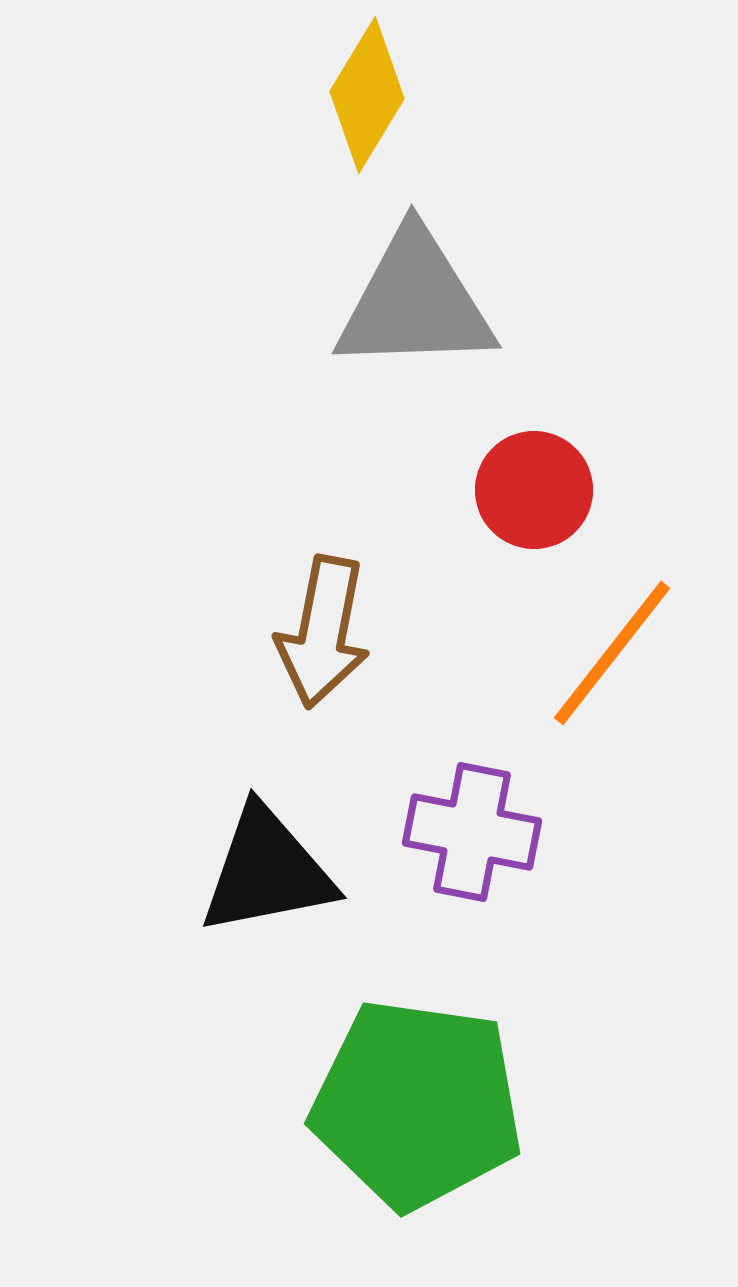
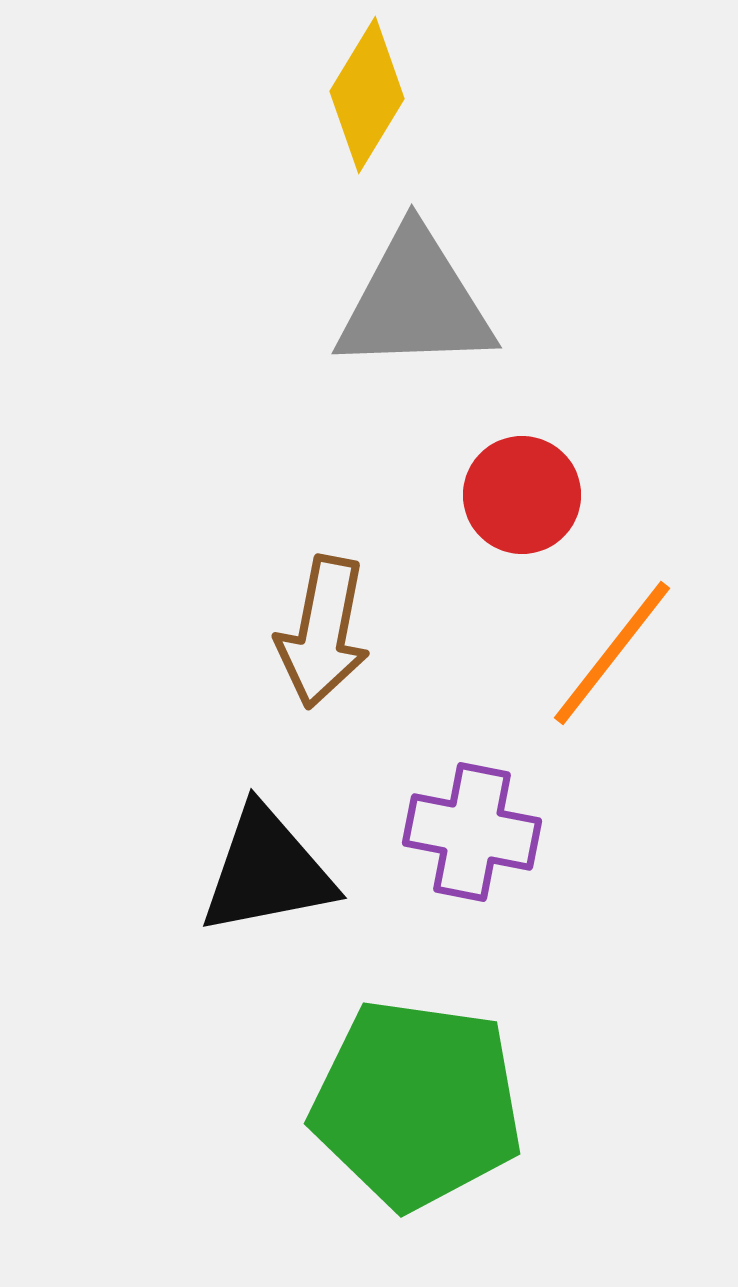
red circle: moved 12 px left, 5 px down
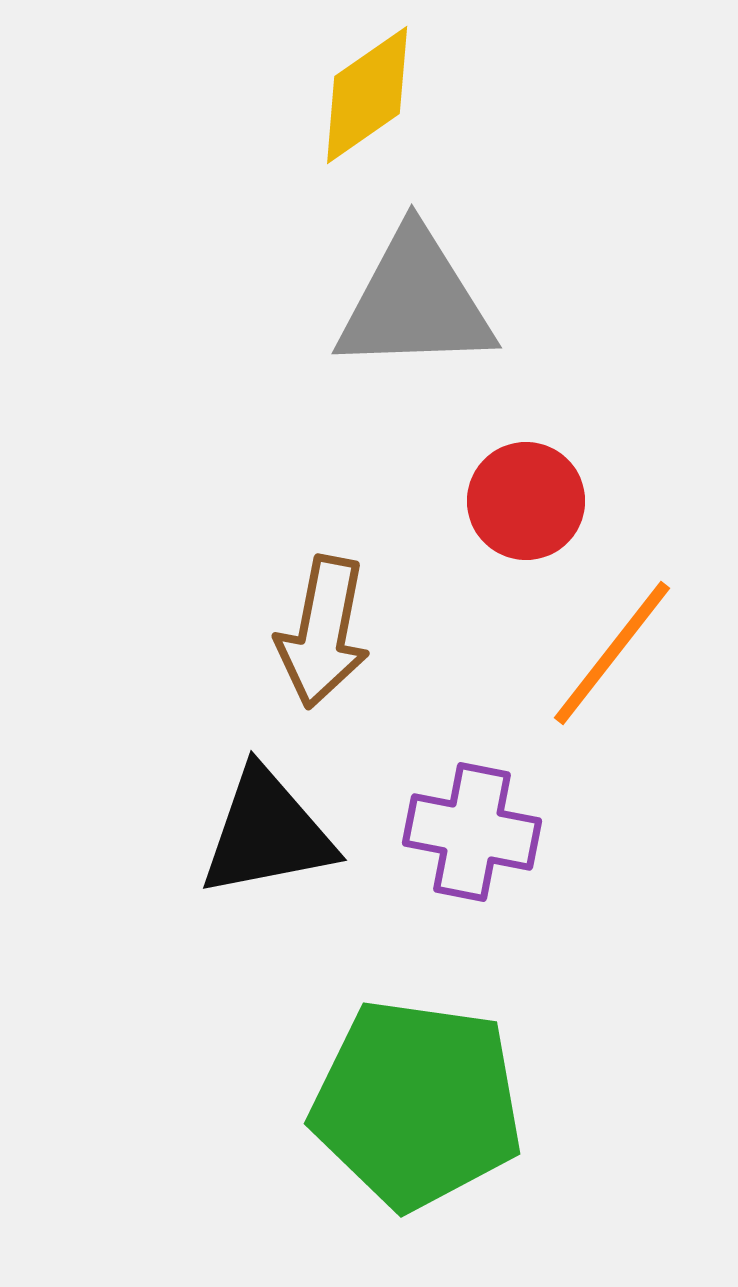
yellow diamond: rotated 24 degrees clockwise
red circle: moved 4 px right, 6 px down
black triangle: moved 38 px up
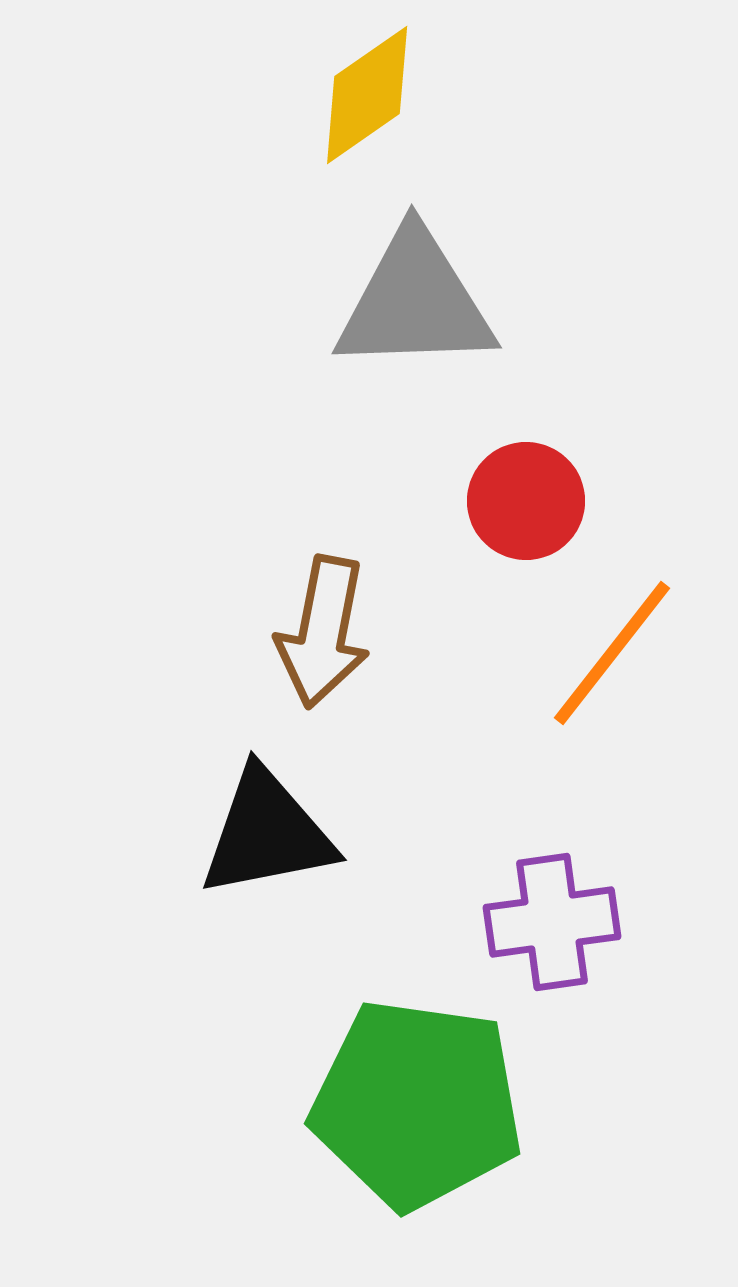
purple cross: moved 80 px right, 90 px down; rotated 19 degrees counterclockwise
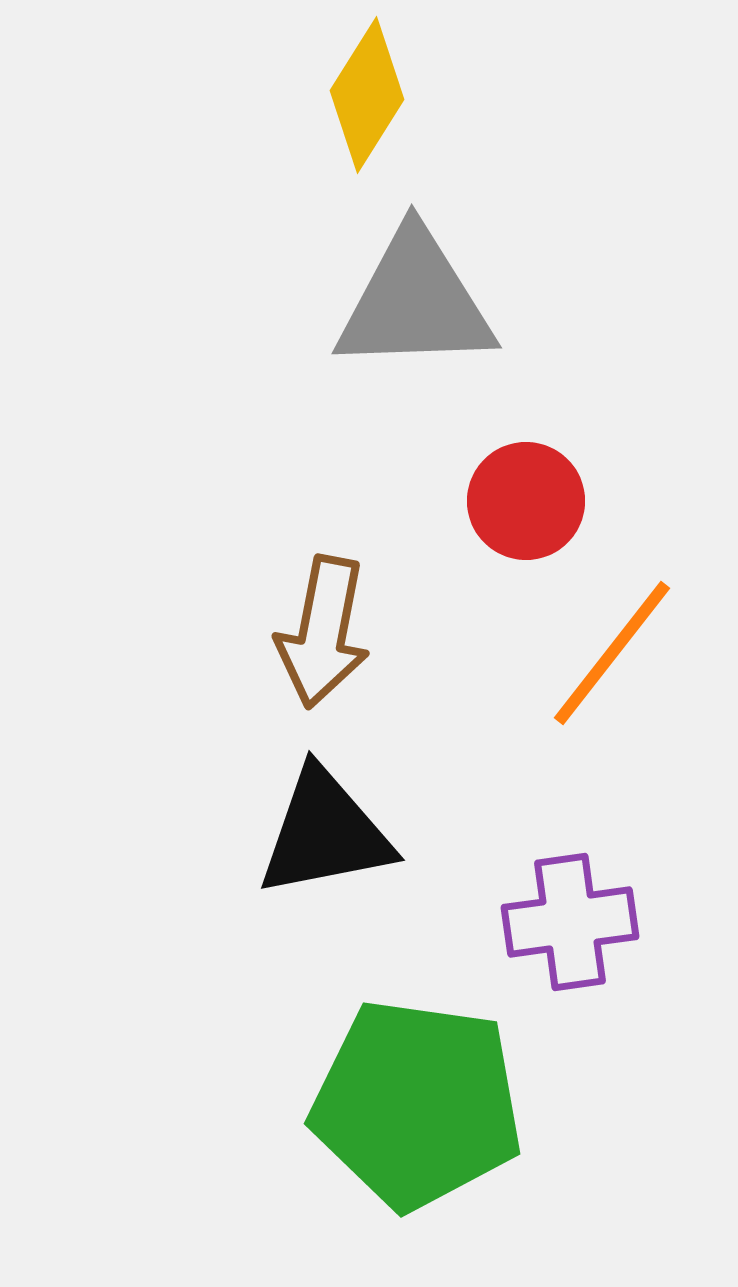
yellow diamond: rotated 23 degrees counterclockwise
black triangle: moved 58 px right
purple cross: moved 18 px right
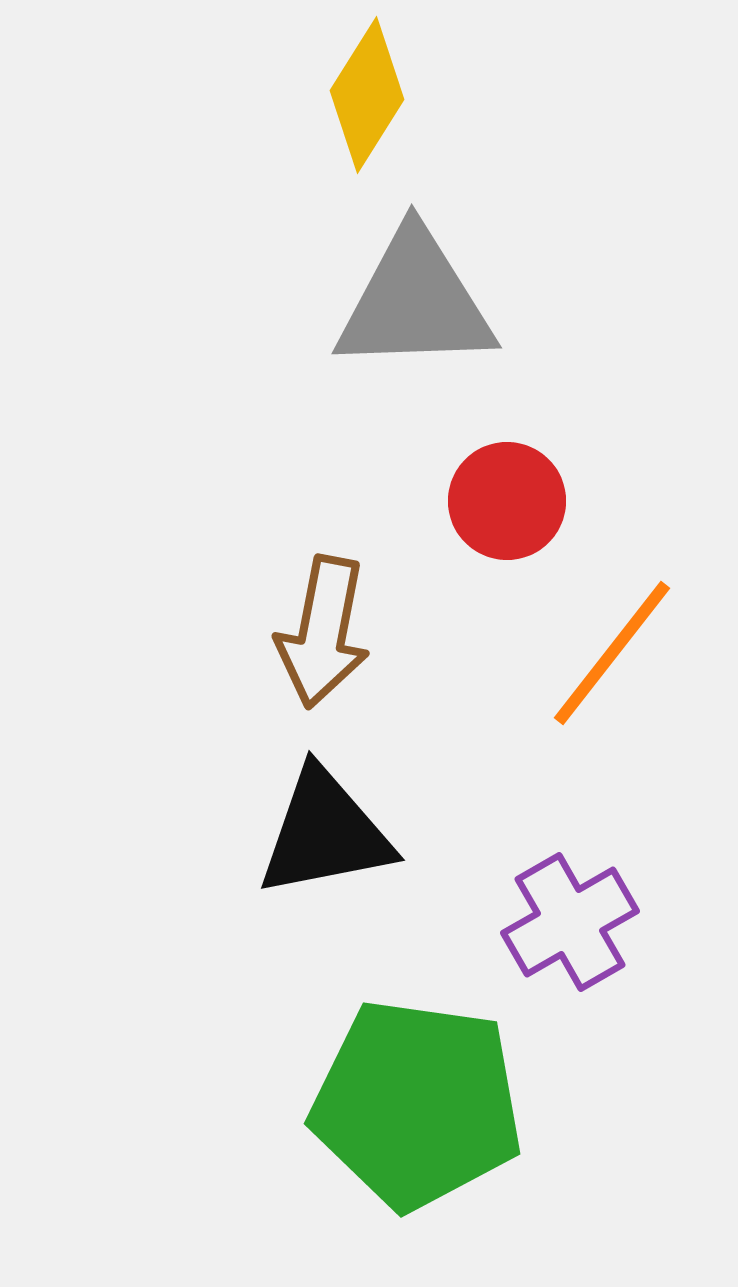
red circle: moved 19 px left
purple cross: rotated 22 degrees counterclockwise
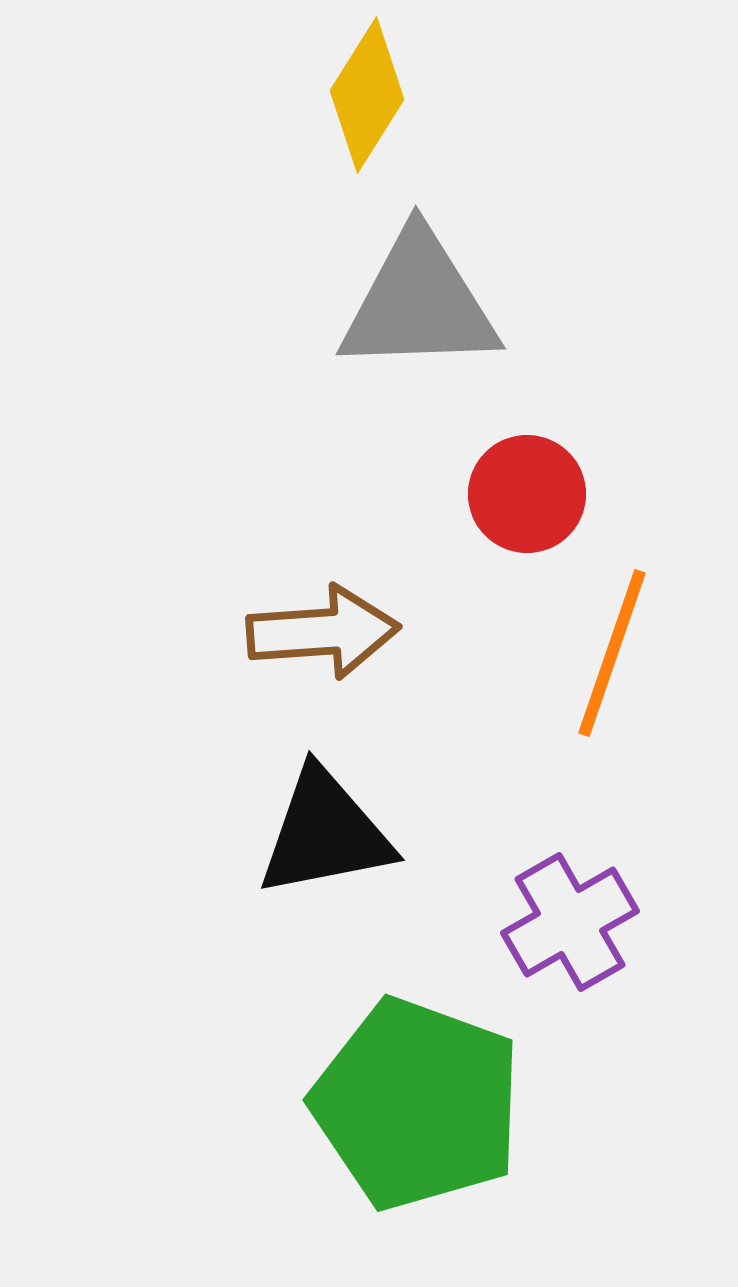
gray triangle: moved 4 px right, 1 px down
red circle: moved 20 px right, 7 px up
brown arrow: rotated 105 degrees counterclockwise
orange line: rotated 19 degrees counterclockwise
green pentagon: rotated 12 degrees clockwise
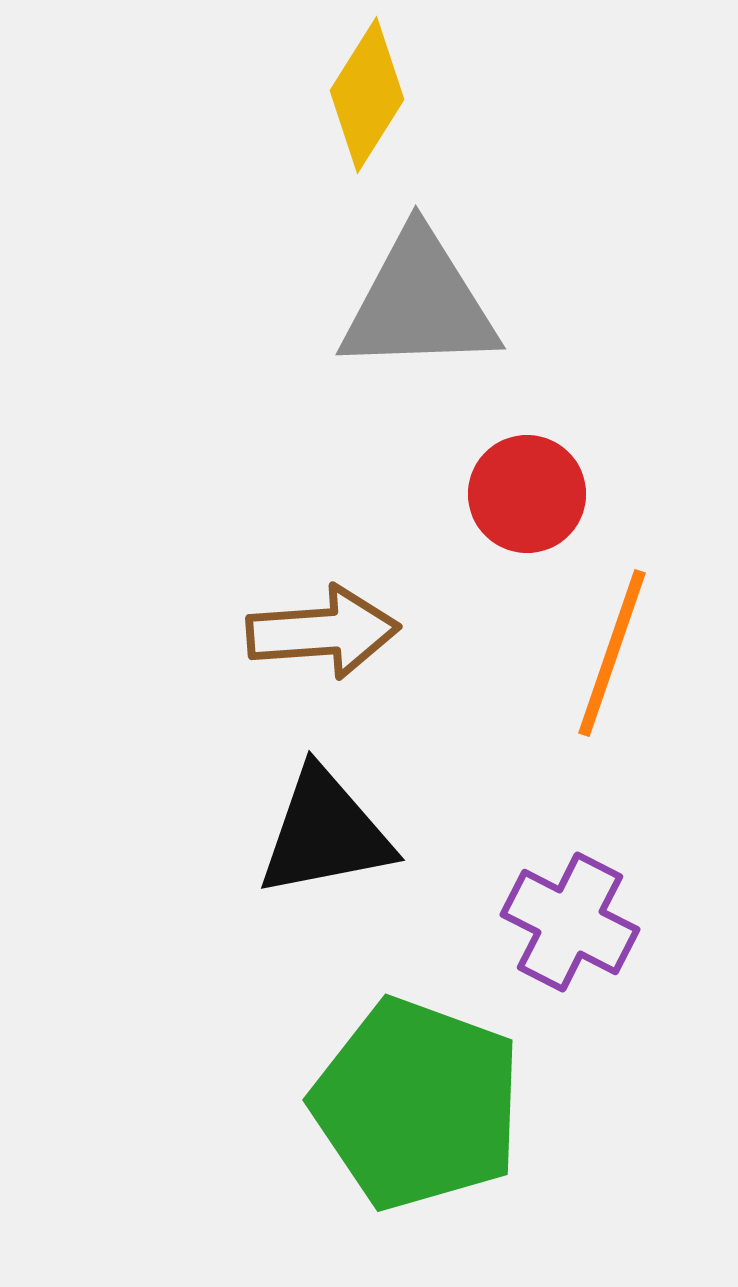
purple cross: rotated 33 degrees counterclockwise
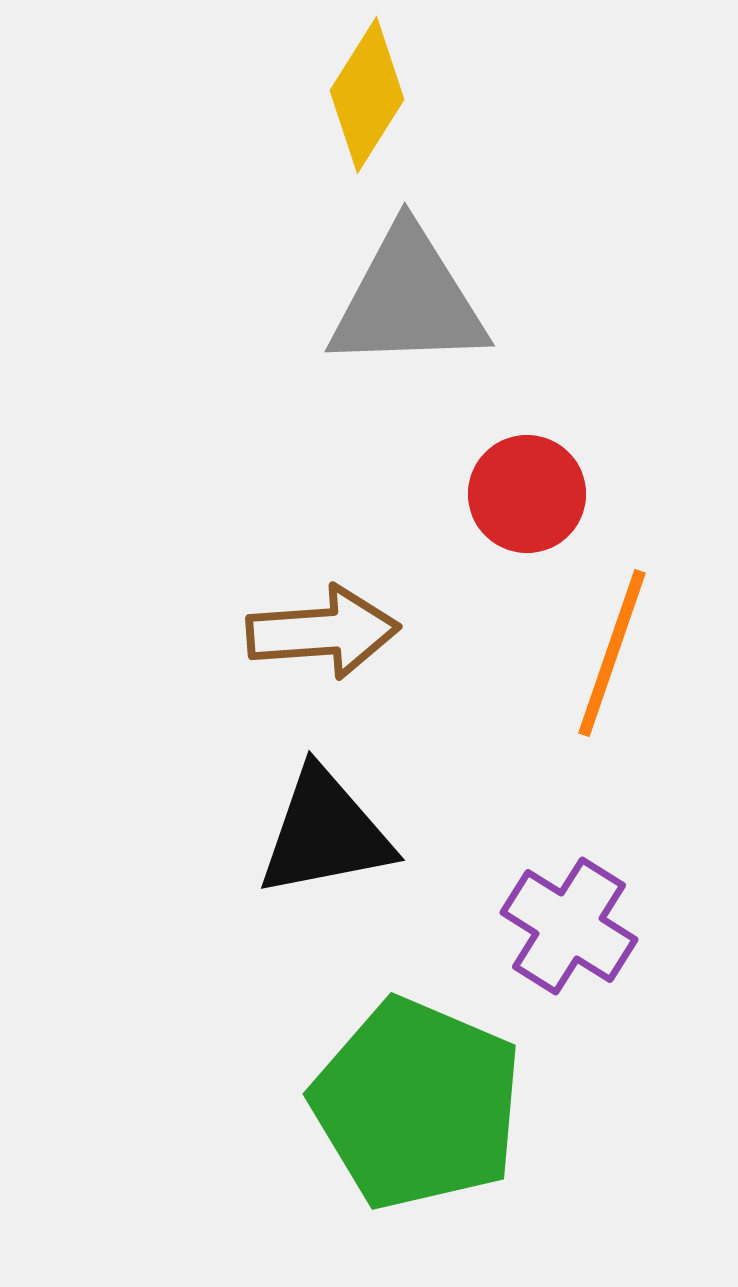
gray triangle: moved 11 px left, 3 px up
purple cross: moved 1 px left, 4 px down; rotated 5 degrees clockwise
green pentagon: rotated 3 degrees clockwise
